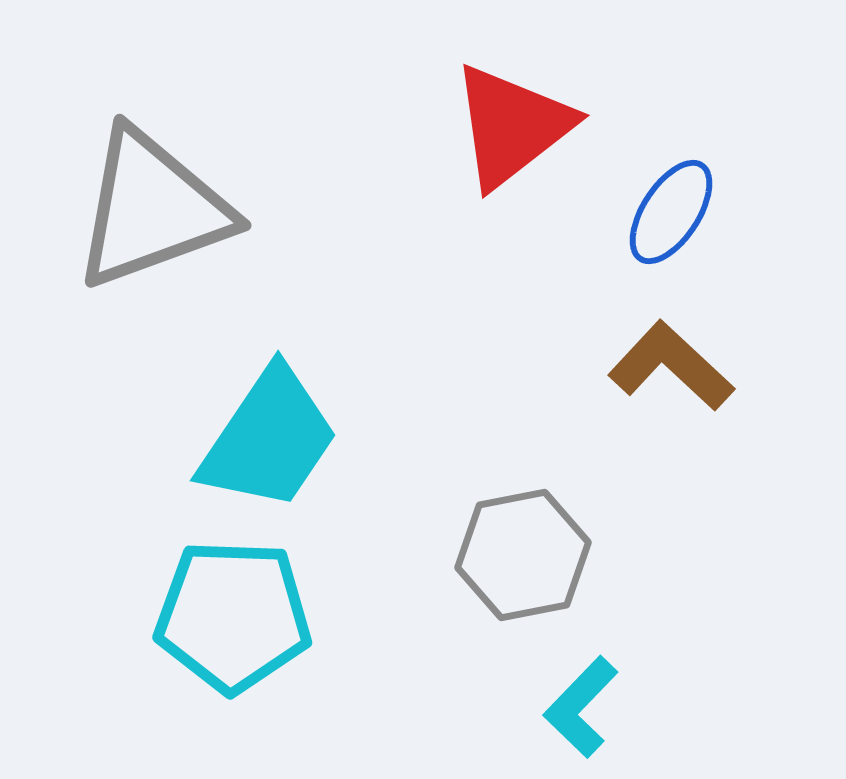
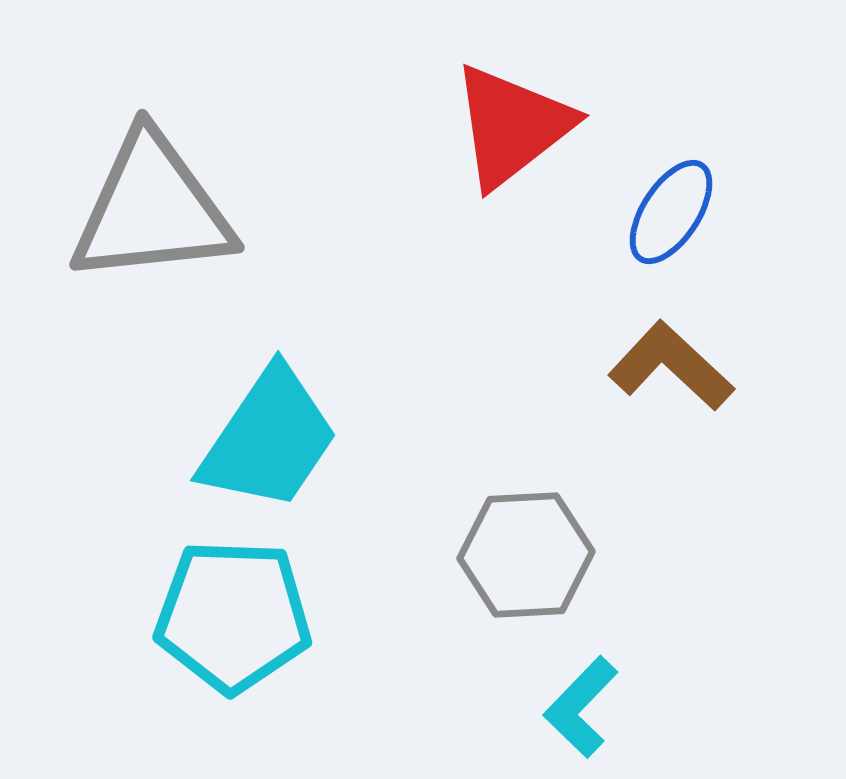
gray triangle: rotated 14 degrees clockwise
gray hexagon: moved 3 px right; rotated 8 degrees clockwise
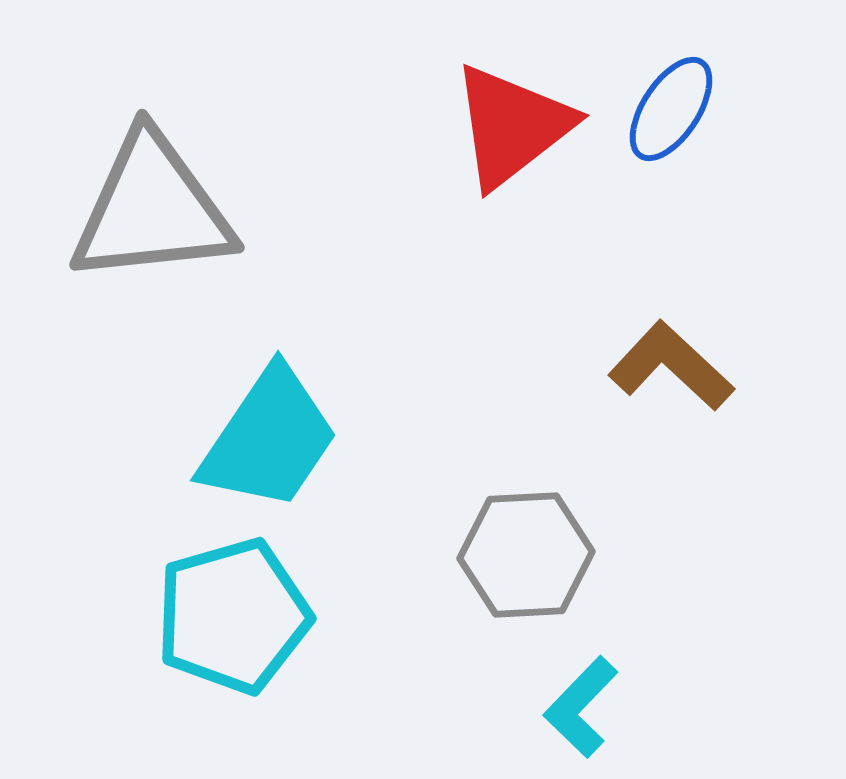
blue ellipse: moved 103 px up
cyan pentagon: rotated 18 degrees counterclockwise
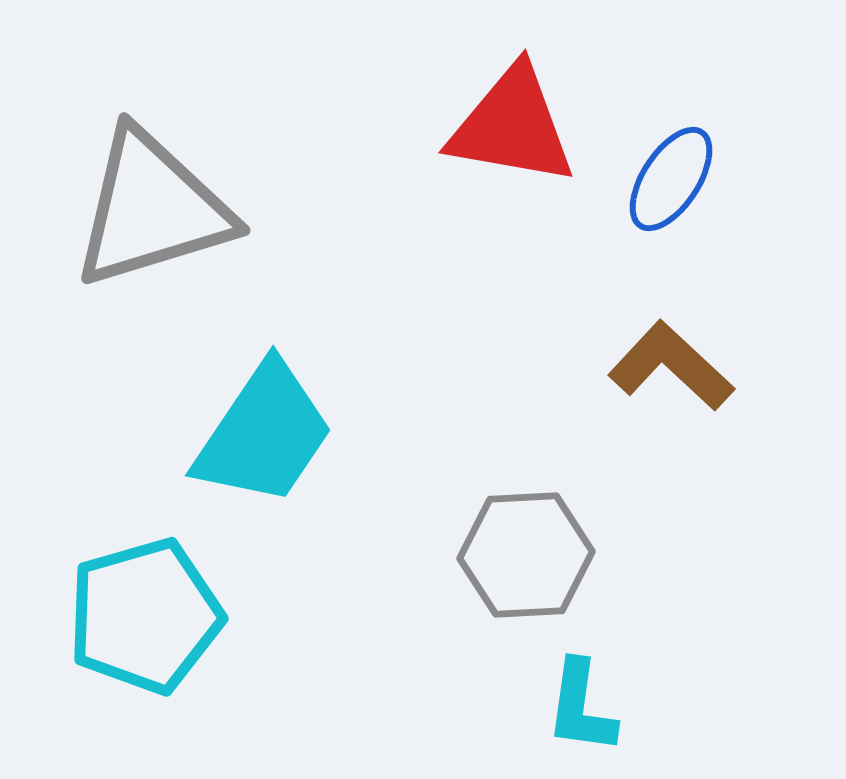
blue ellipse: moved 70 px down
red triangle: rotated 48 degrees clockwise
gray triangle: rotated 11 degrees counterclockwise
cyan trapezoid: moved 5 px left, 5 px up
cyan pentagon: moved 88 px left
cyan L-shape: rotated 36 degrees counterclockwise
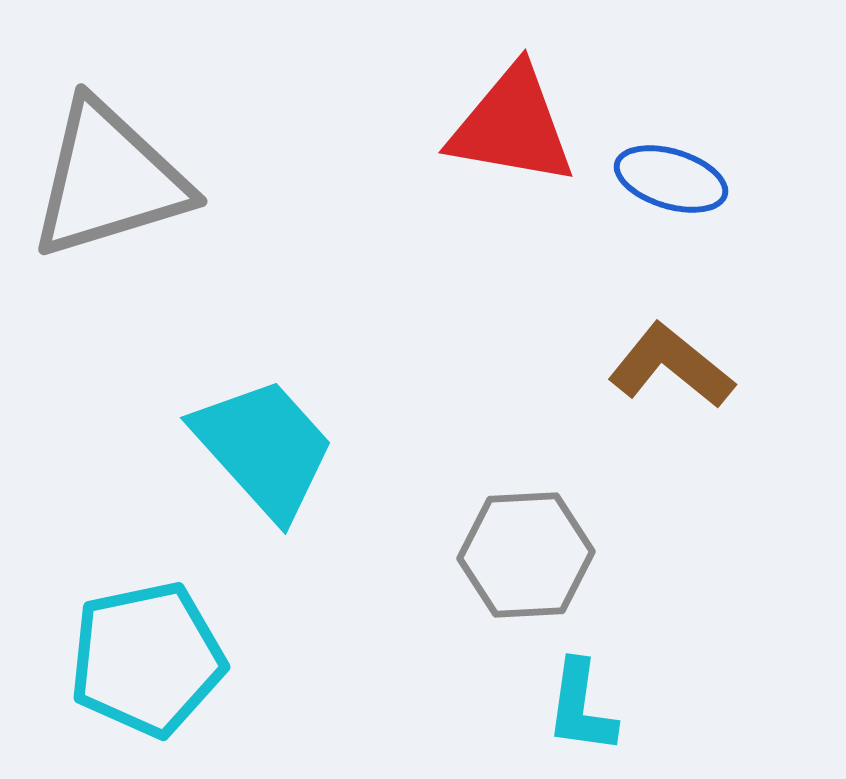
blue ellipse: rotated 74 degrees clockwise
gray triangle: moved 43 px left, 29 px up
brown L-shape: rotated 4 degrees counterclockwise
cyan trapezoid: moved 14 px down; rotated 76 degrees counterclockwise
cyan pentagon: moved 2 px right, 43 px down; rotated 4 degrees clockwise
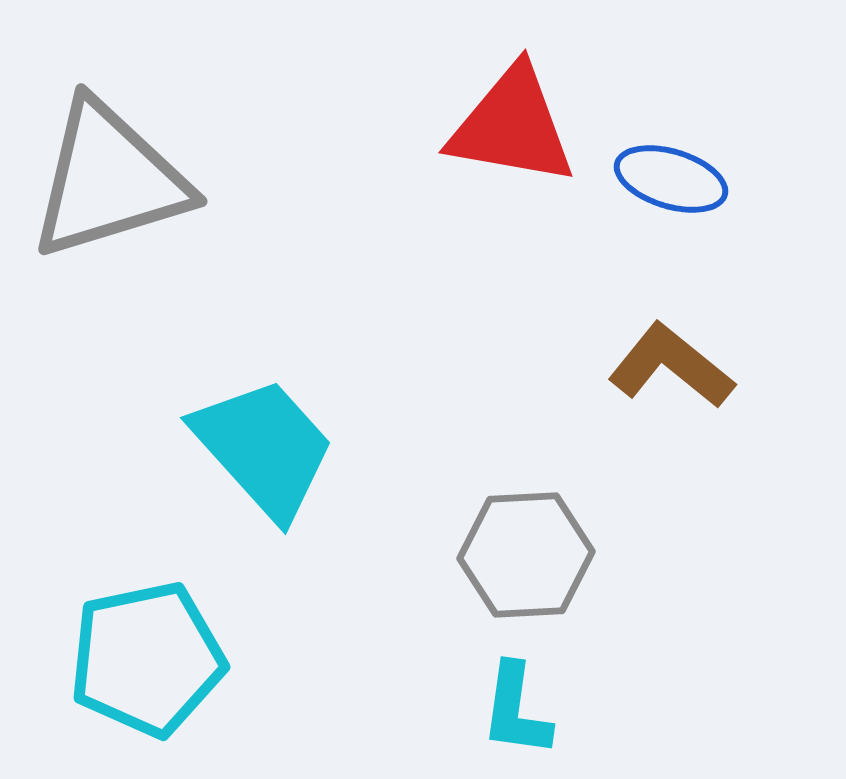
cyan L-shape: moved 65 px left, 3 px down
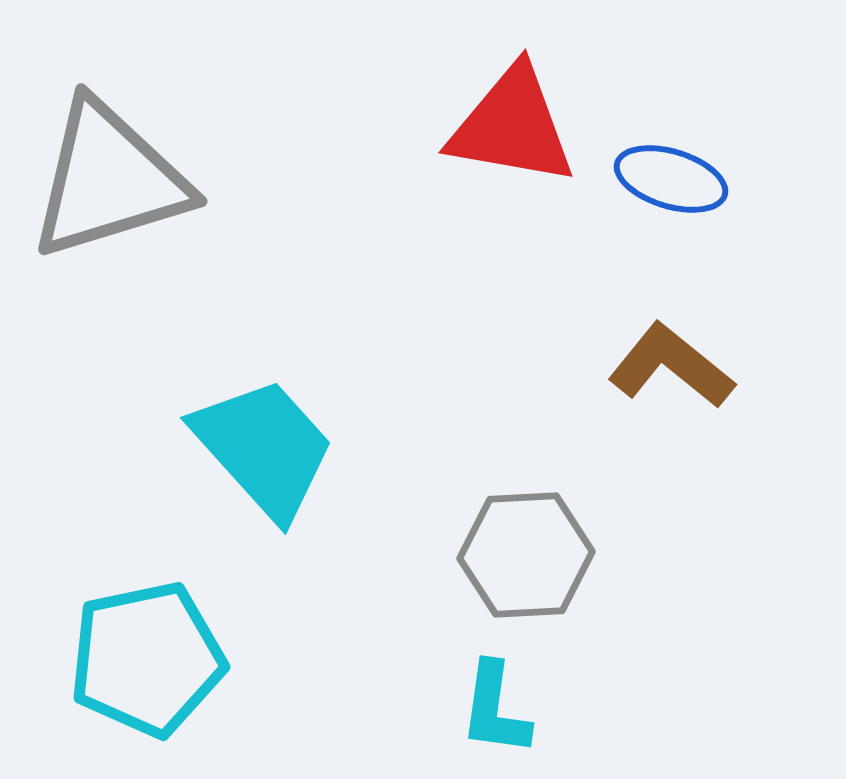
cyan L-shape: moved 21 px left, 1 px up
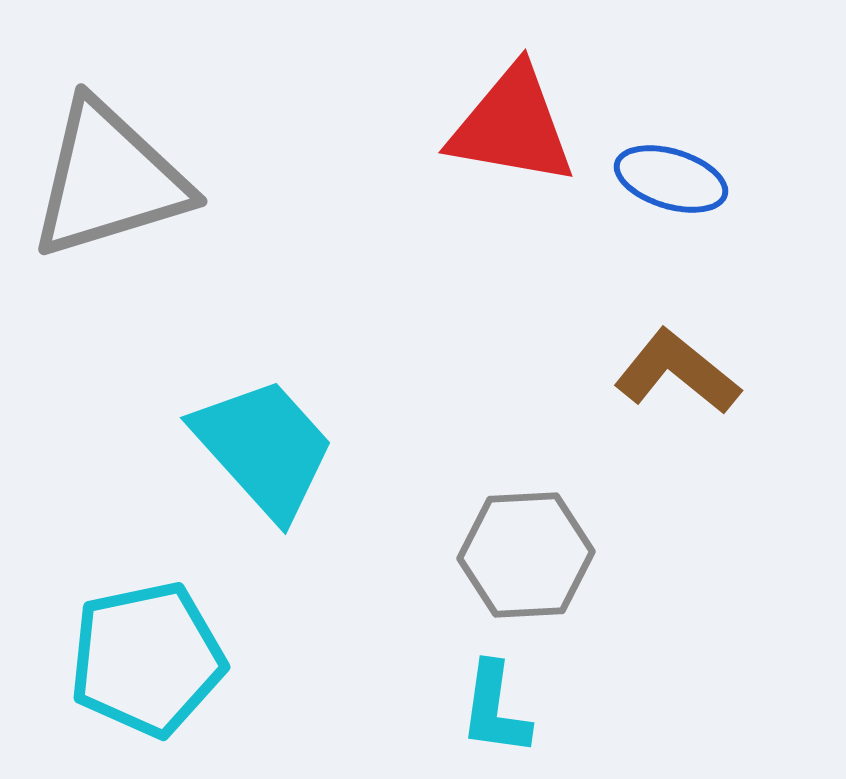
brown L-shape: moved 6 px right, 6 px down
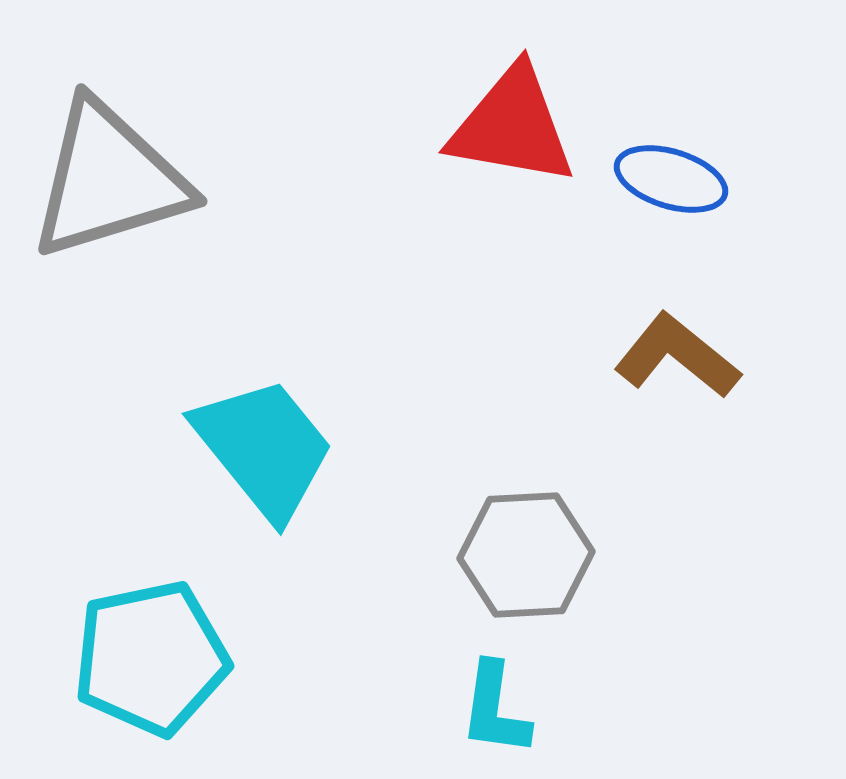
brown L-shape: moved 16 px up
cyan trapezoid: rotated 3 degrees clockwise
cyan pentagon: moved 4 px right, 1 px up
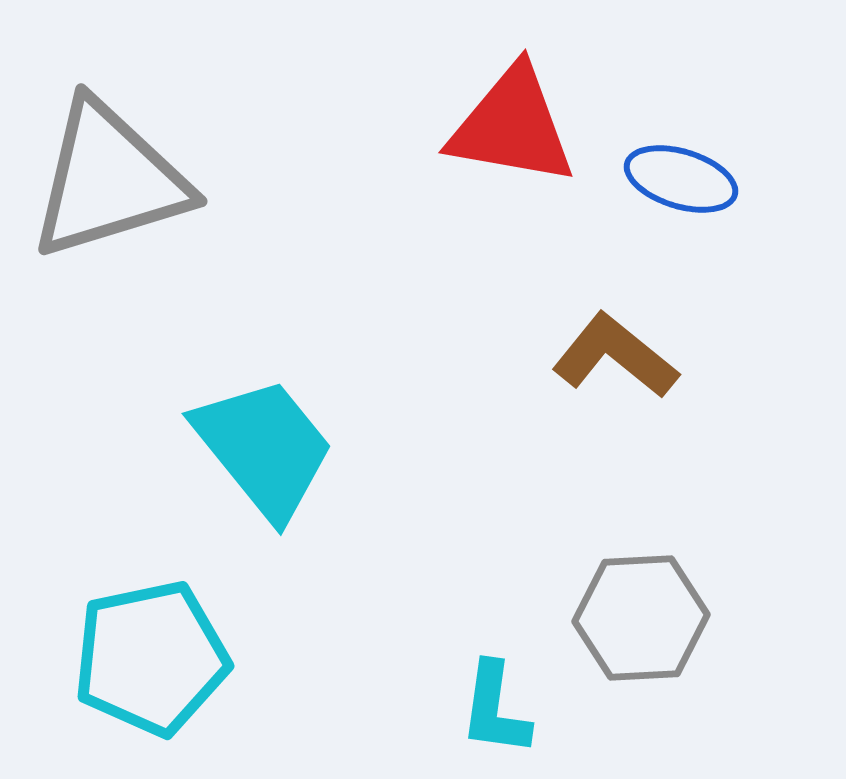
blue ellipse: moved 10 px right
brown L-shape: moved 62 px left
gray hexagon: moved 115 px right, 63 px down
